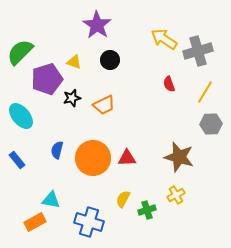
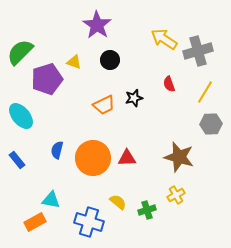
black star: moved 62 px right
yellow semicircle: moved 5 px left, 3 px down; rotated 102 degrees clockwise
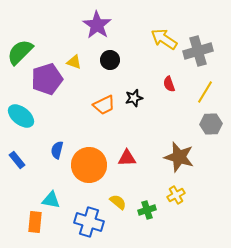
cyan ellipse: rotated 12 degrees counterclockwise
orange circle: moved 4 px left, 7 px down
orange rectangle: rotated 55 degrees counterclockwise
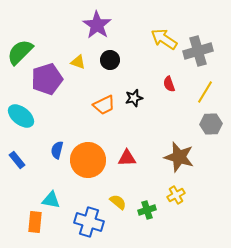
yellow triangle: moved 4 px right
orange circle: moved 1 px left, 5 px up
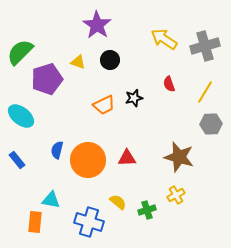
gray cross: moved 7 px right, 5 px up
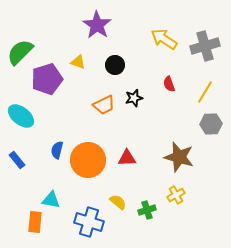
black circle: moved 5 px right, 5 px down
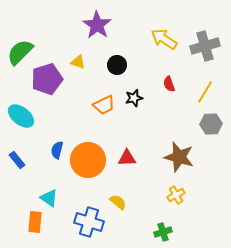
black circle: moved 2 px right
cyan triangle: moved 2 px left, 2 px up; rotated 24 degrees clockwise
green cross: moved 16 px right, 22 px down
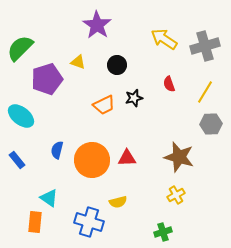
green semicircle: moved 4 px up
orange circle: moved 4 px right
yellow semicircle: rotated 126 degrees clockwise
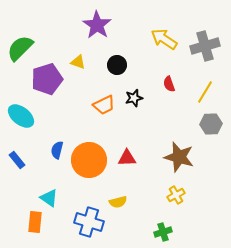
orange circle: moved 3 px left
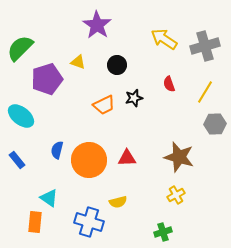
gray hexagon: moved 4 px right
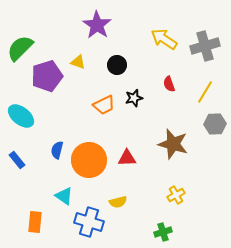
purple pentagon: moved 3 px up
brown star: moved 6 px left, 13 px up
cyan triangle: moved 15 px right, 2 px up
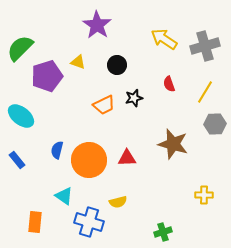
yellow cross: moved 28 px right; rotated 30 degrees clockwise
